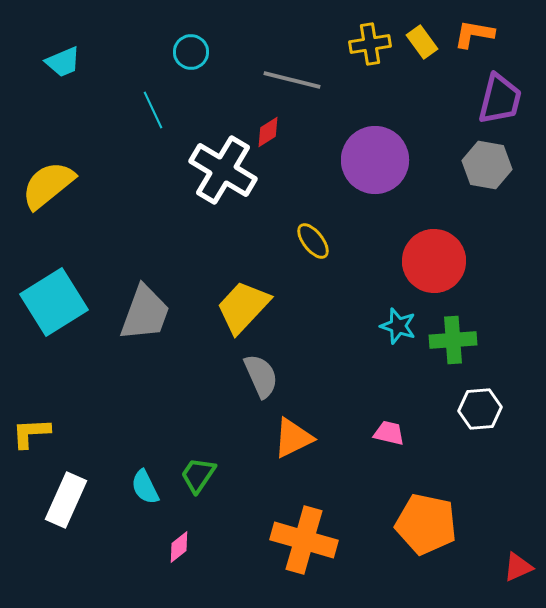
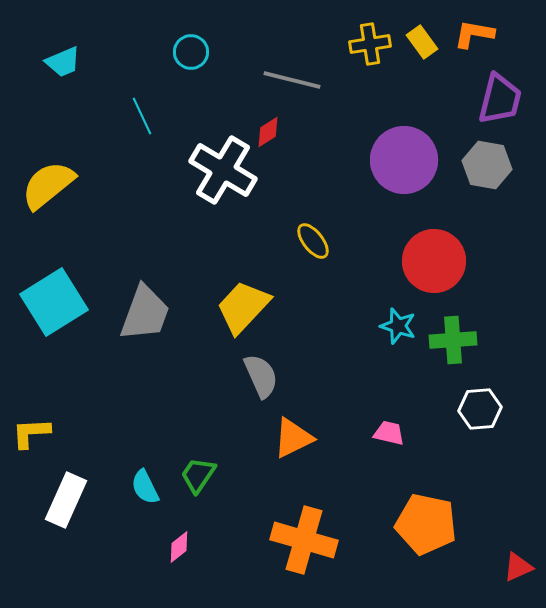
cyan line: moved 11 px left, 6 px down
purple circle: moved 29 px right
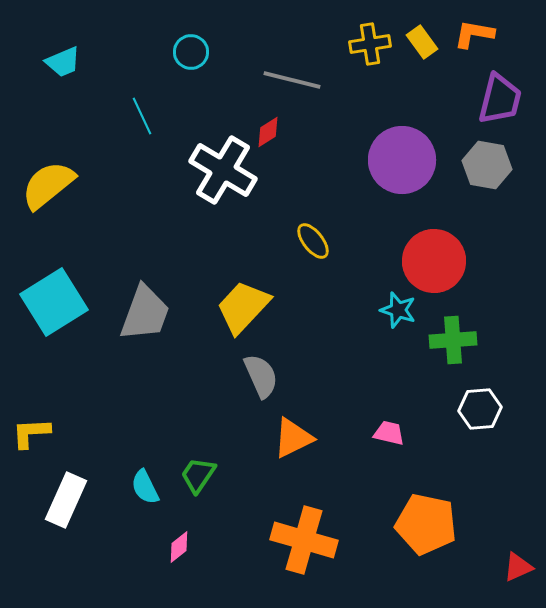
purple circle: moved 2 px left
cyan star: moved 16 px up
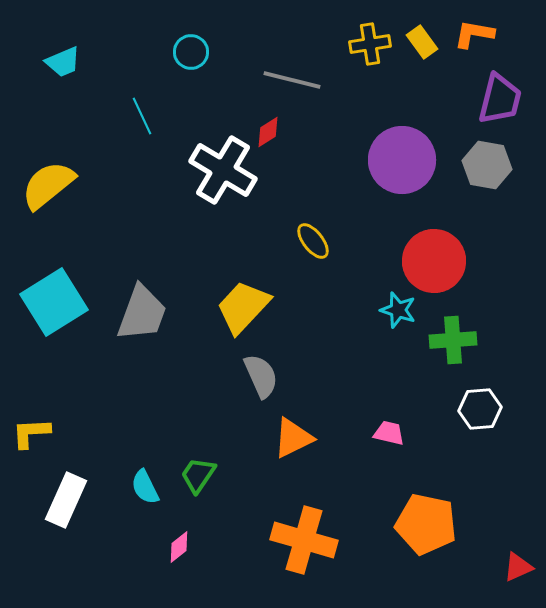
gray trapezoid: moved 3 px left
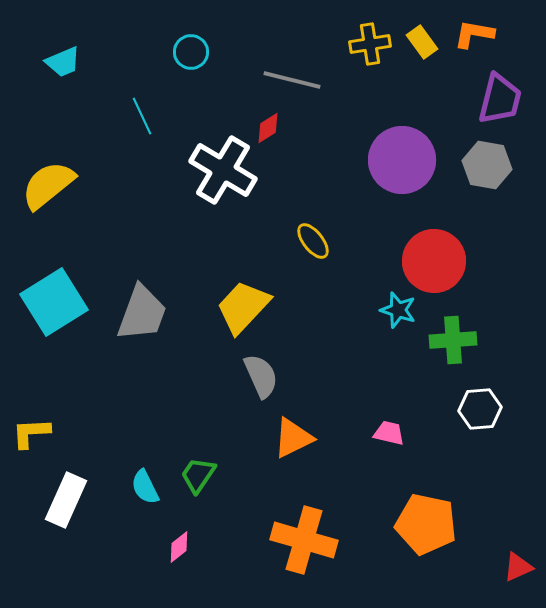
red diamond: moved 4 px up
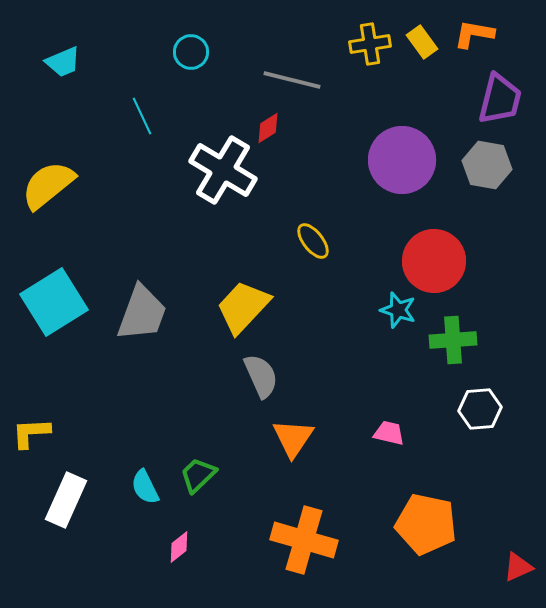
orange triangle: rotated 30 degrees counterclockwise
green trapezoid: rotated 12 degrees clockwise
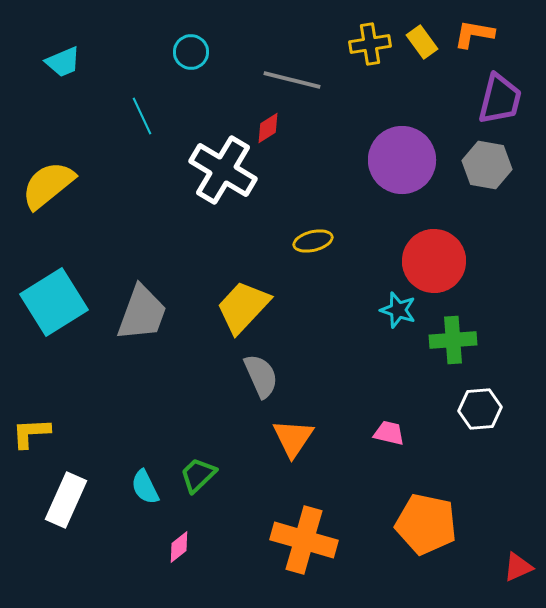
yellow ellipse: rotated 66 degrees counterclockwise
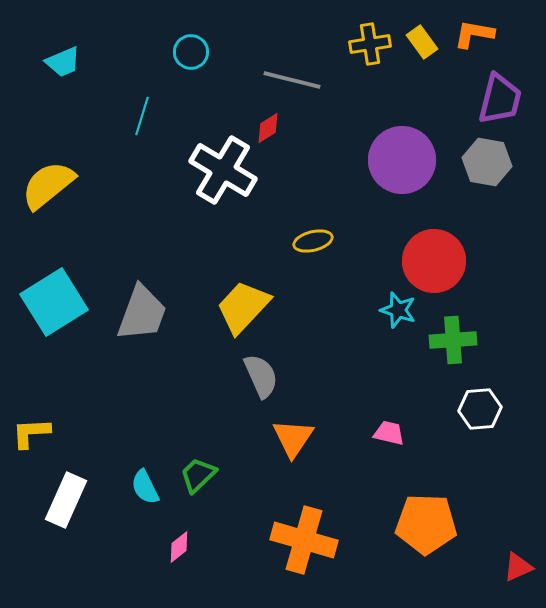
cyan line: rotated 42 degrees clockwise
gray hexagon: moved 3 px up
orange pentagon: rotated 10 degrees counterclockwise
